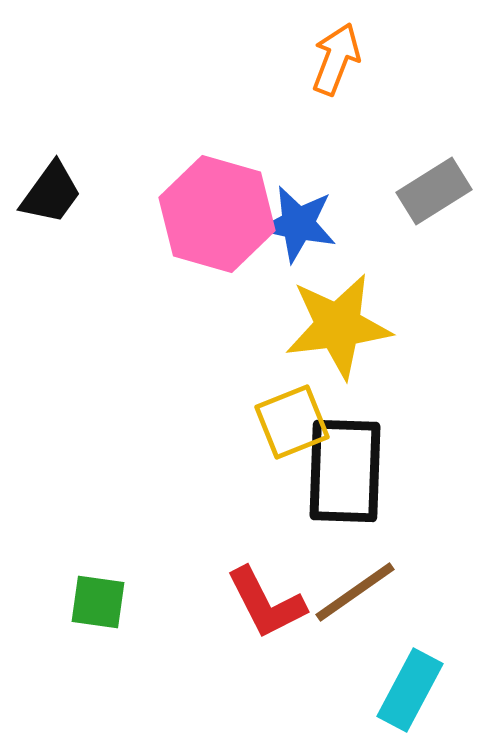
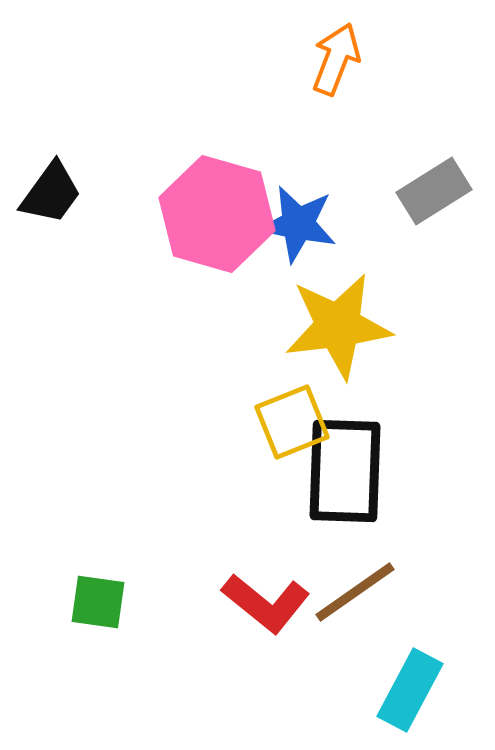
red L-shape: rotated 24 degrees counterclockwise
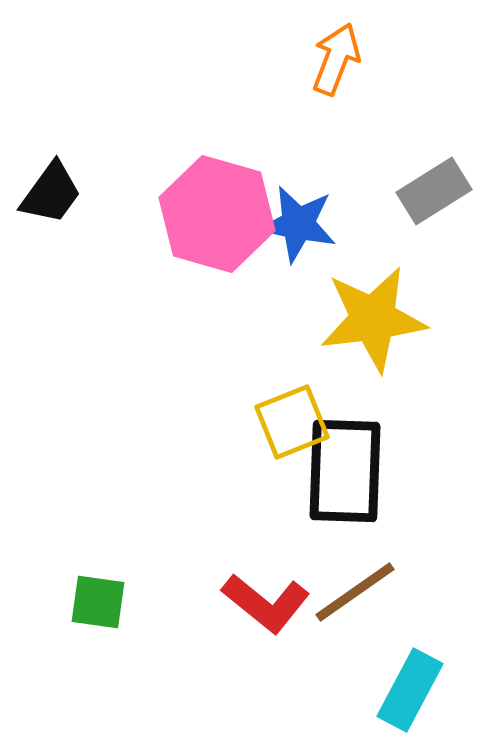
yellow star: moved 35 px right, 7 px up
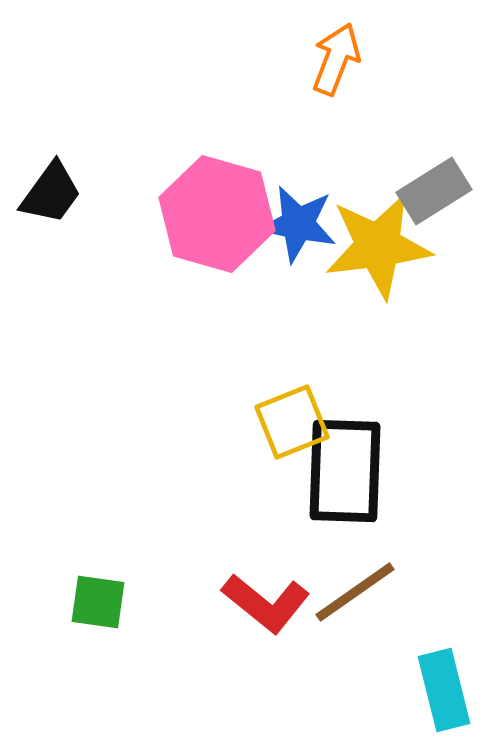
yellow star: moved 5 px right, 73 px up
cyan rectangle: moved 34 px right; rotated 42 degrees counterclockwise
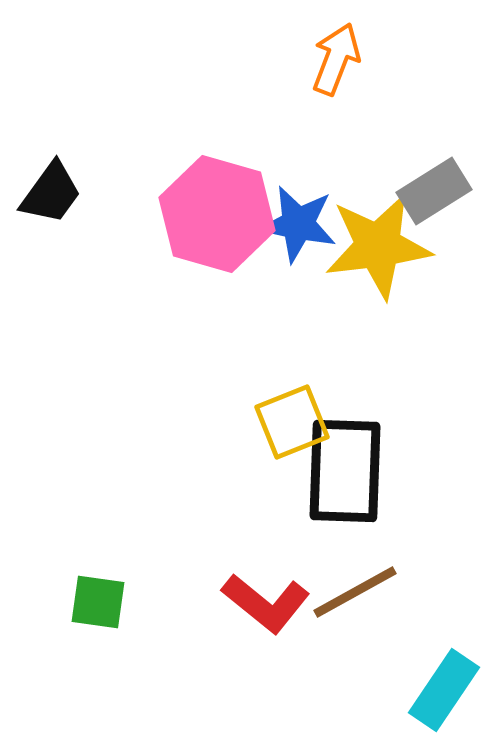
brown line: rotated 6 degrees clockwise
cyan rectangle: rotated 48 degrees clockwise
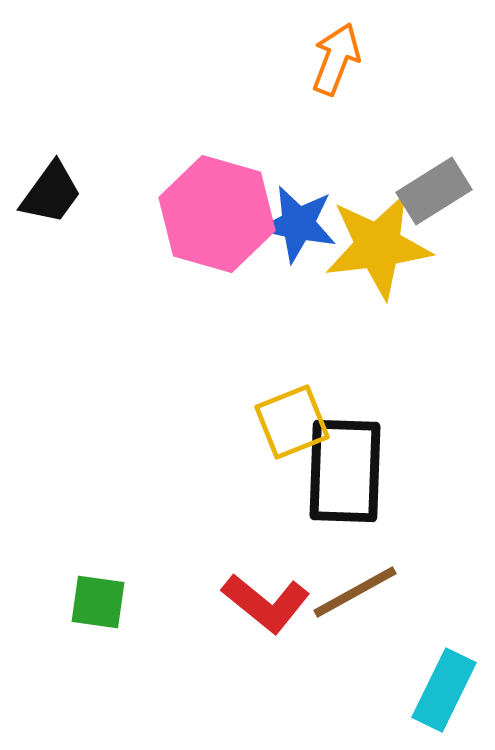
cyan rectangle: rotated 8 degrees counterclockwise
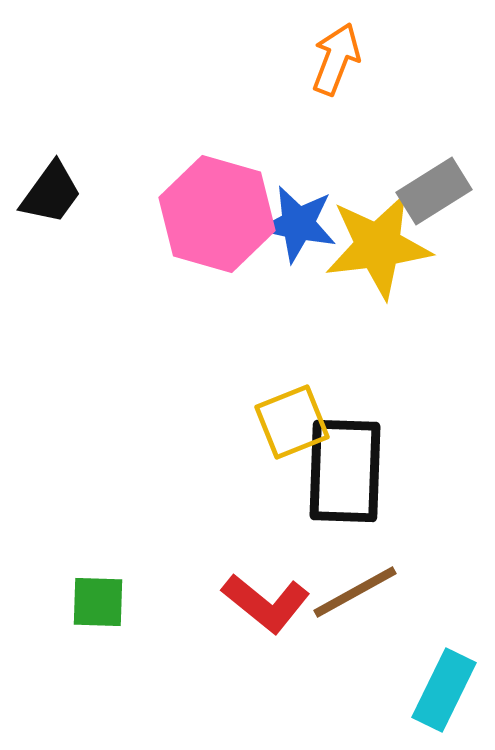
green square: rotated 6 degrees counterclockwise
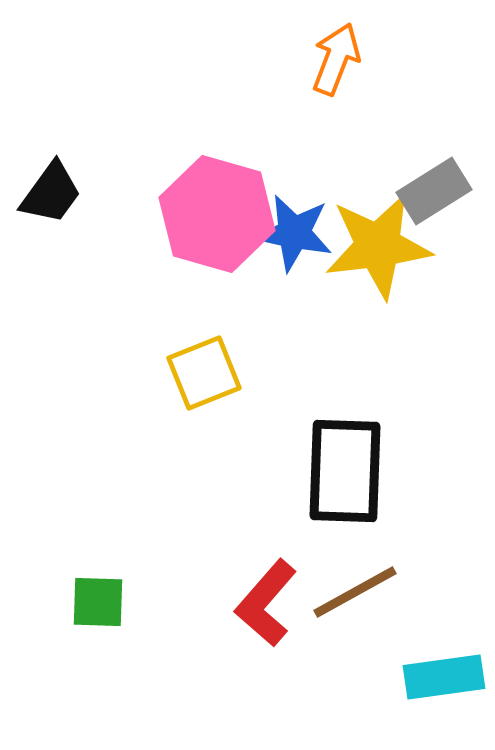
blue star: moved 4 px left, 9 px down
yellow square: moved 88 px left, 49 px up
red L-shape: rotated 92 degrees clockwise
cyan rectangle: moved 13 px up; rotated 56 degrees clockwise
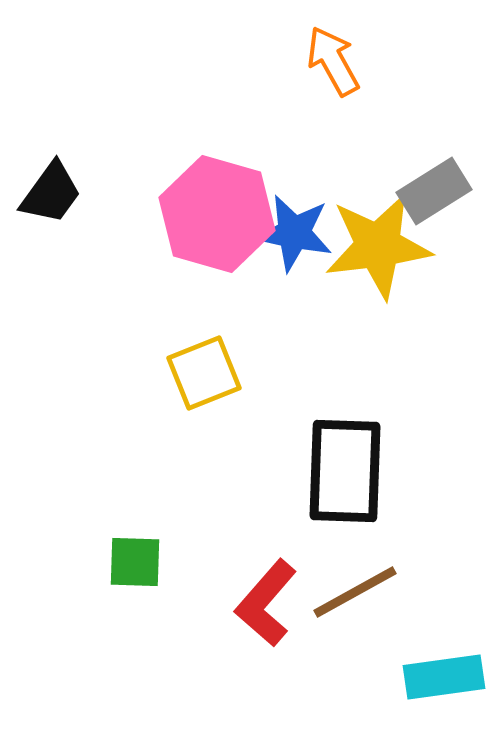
orange arrow: moved 3 px left, 2 px down; rotated 50 degrees counterclockwise
green square: moved 37 px right, 40 px up
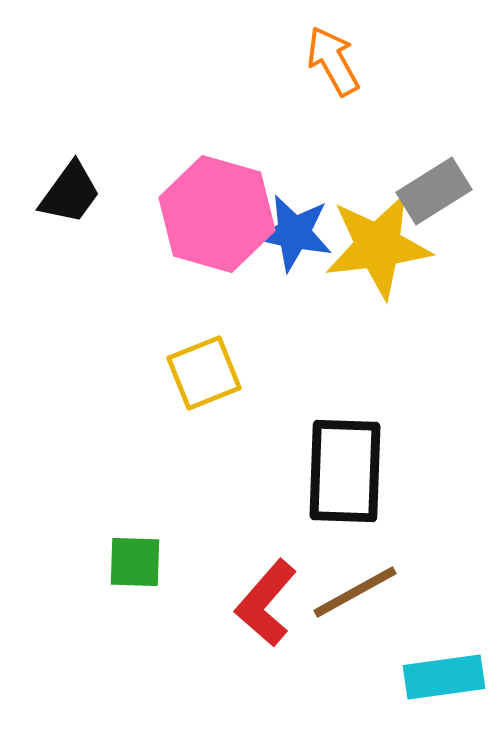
black trapezoid: moved 19 px right
